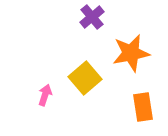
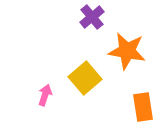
orange star: moved 4 px left, 2 px up; rotated 21 degrees clockwise
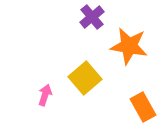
orange star: moved 2 px right, 5 px up
orange rectangle: rotated 20 degrees counterclockwise
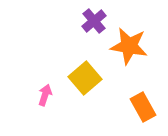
purple cross: moved 2 px right, 4 px down
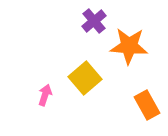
orange star: rotated 6 degrees counterclockwise
orange rectangle: moved 4 px right, 2 px up
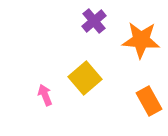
orange star: moved 12 px right, 6 px up
pink arrow: rotated 40 degrees counterclockwise
orange rectangle: moved 2 px right, 4 px up
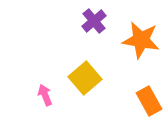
orange star: rotated 6 degrees clockwise
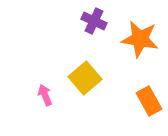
purple cross: rotated 25 degrees counterclockwise
orange star: moved 1 px left, 1 px up
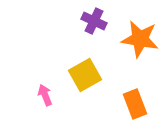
yellow square: moved 3 px up; rotated 12 degrees clockwise
orange rectangle: moved 14 px left, 3 px down; rotated 8 degrees clockwise
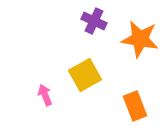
orange rectangle: moved 2 px down
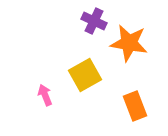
orange star: moved 11 px left, 4 px down
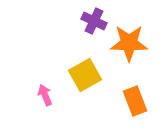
orange star: rotated 9 degrees counterclockwise
orange rectangle: moved 5 px up
